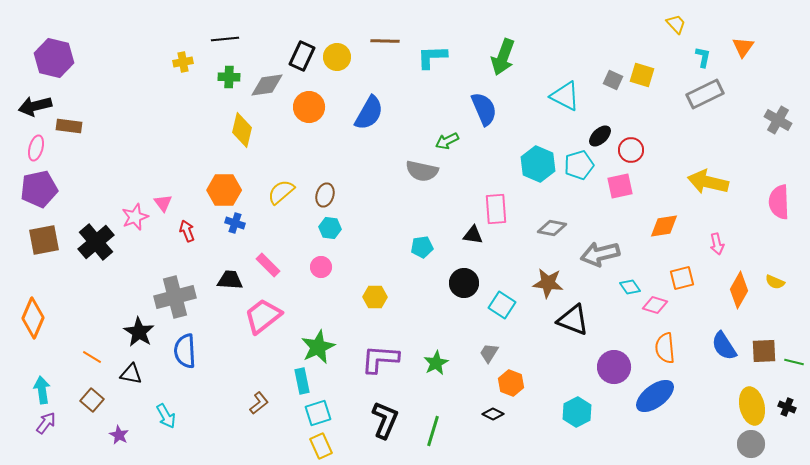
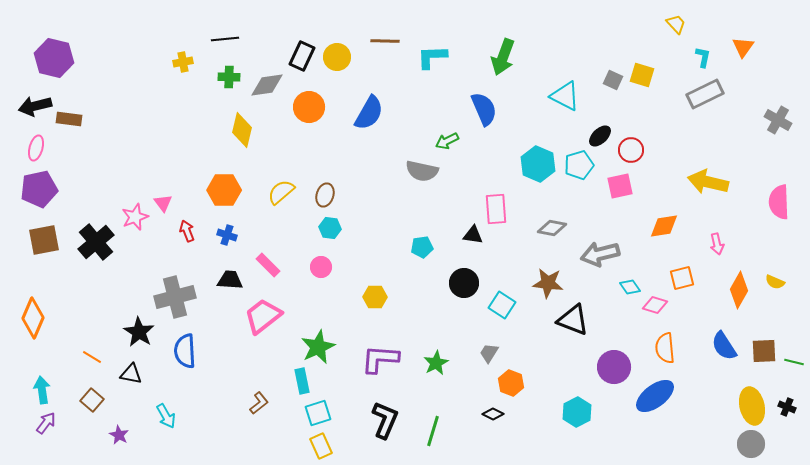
brown rectangle at (69, 126): moved 7 px up
blue cross at (235, 223): moved 8 px left, 12 px down
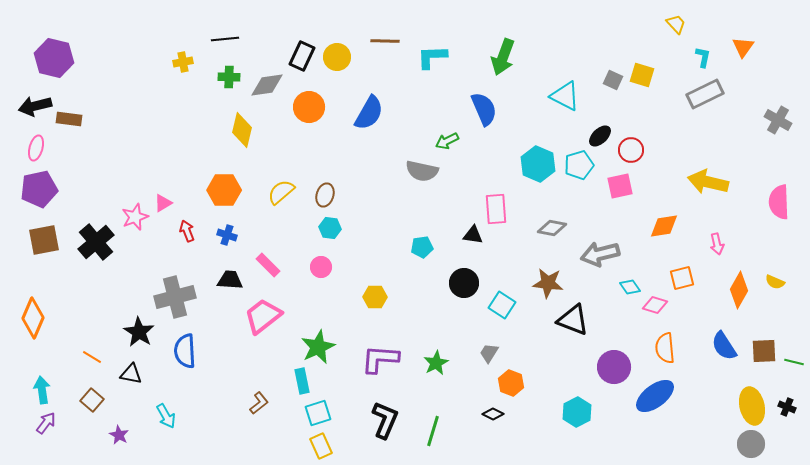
pink triangle at (163, 203): rotated 36 degrees clockwise
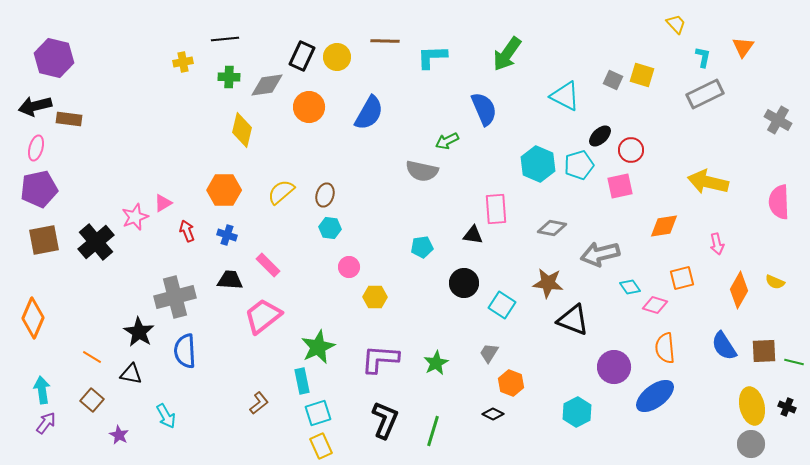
green arrow at (503, 57): moved 4 px right, 3 px up; rotated 15 degrees clockwise
pink circle at (321, 267): moved 28 px right
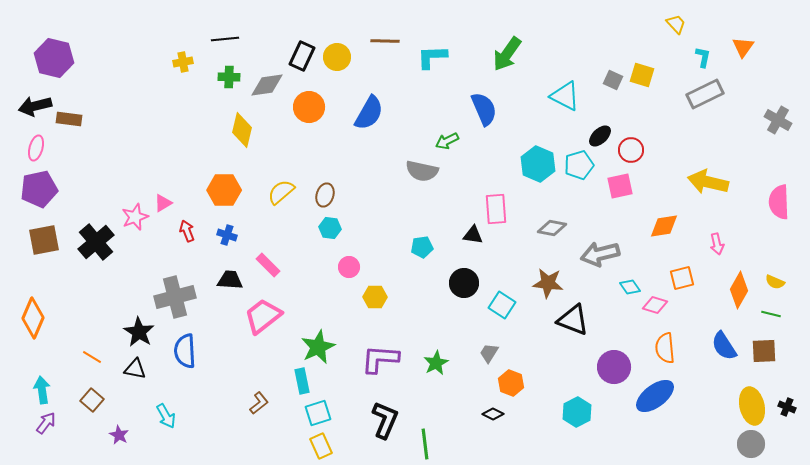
green line at (794, 362): moved 23 px left, 48 px up
black triangle at (131, 374): moved 4 px right, 5 px up
green line at (433, 431): moved 8 px left, 13 px down; rotated 24 degrees counterclockwise
